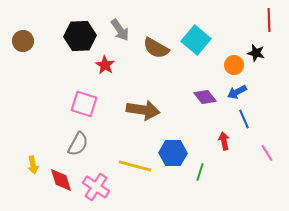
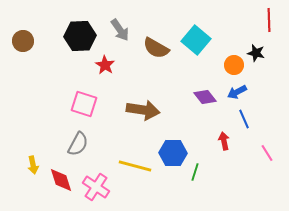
green line: moved 5 px left
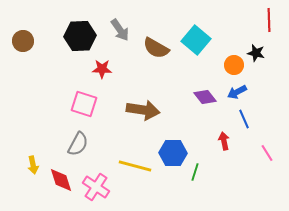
red star: moved 3 px left, 4 px down; rotated 30 degrees counterclockwise
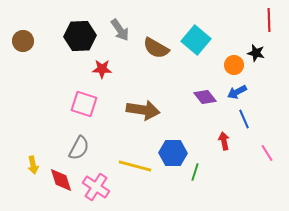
gray semicircle: moved 1 px right, 4 px down
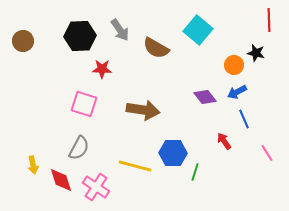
cyan square: moved 2 px right, 10 px up
red arrow: rotated 24 degrees counterclockwise
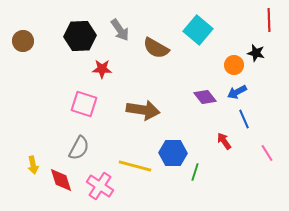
pink cross: moved 4 px right, 1 px up
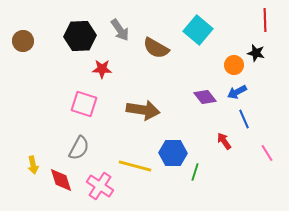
red line: moved 4 px left
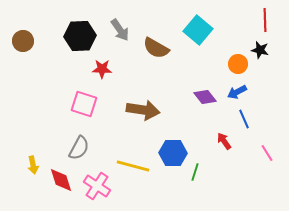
black star: moved 4 px right, 3 px up
orange circle: moved 4 px right, 1 px up
yellow line: moved 2 px left
pink cross: moved 3 px left
